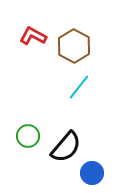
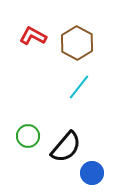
brown hexagon: moved 3 px right, 3 px up
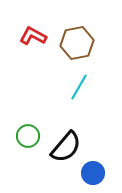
brown hexagon: rotated 20 degrees clockwise
cyan line: rotated 8 degrees counterclockwise
blue circle: moved 1 px right
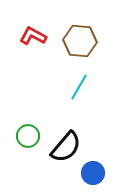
brown hexagon: moved 3 px right, 2 px up; rotated 16 degrees clockwise
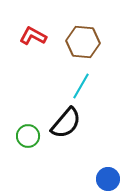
brown hexagon: moved 3 px right, 1 px down
cyan line: moved 2 px right, 1 px up
black semicircle: moved 24 px up
blue circle: moved 15 px right, 6 px down
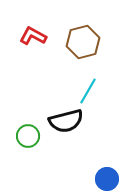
brown hexagon: rotated 20 degrees counterclockwise
cyan line: moved 7 px right, 5 px down
black semicircle: moved 2 px up; rotated 36 degrees clockwise
blue circle: moved 1 px left
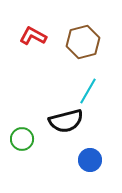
green circle: moved 6 px left, 3 px down
blue circle: moved 17 px left, 19 px up
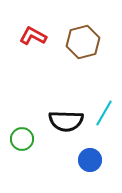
cyan line: moved 16 px right, 22 px down
black semicircle: rotated 16 degrees clockwise
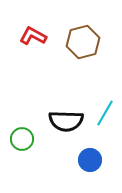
cyan line: moved 1 px right
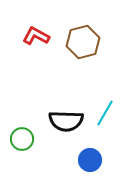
red L-shape: moved 3 px right
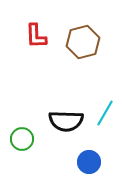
red L-shape: rotated 120 degrees counterclockwise
blue circle: moved 1 px left, 2 px down
